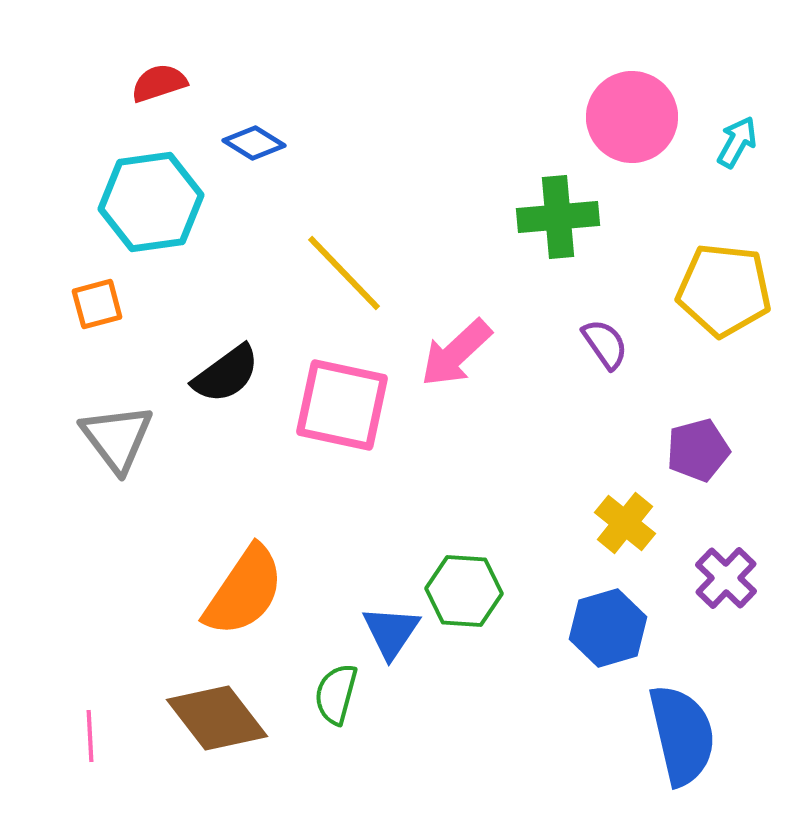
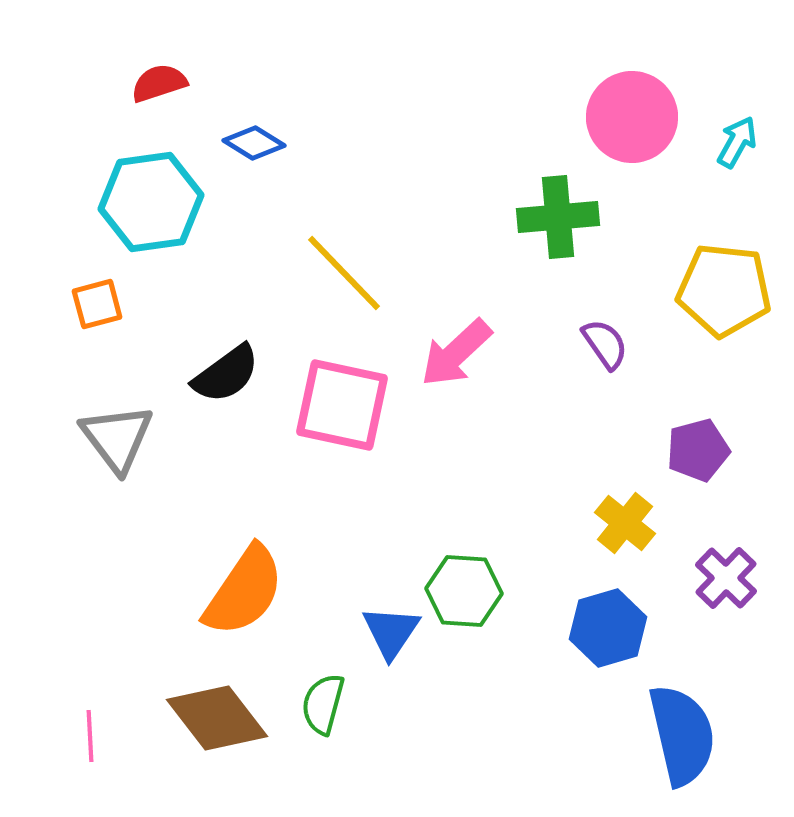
green semicircle: moved 13 px left, 10 px down
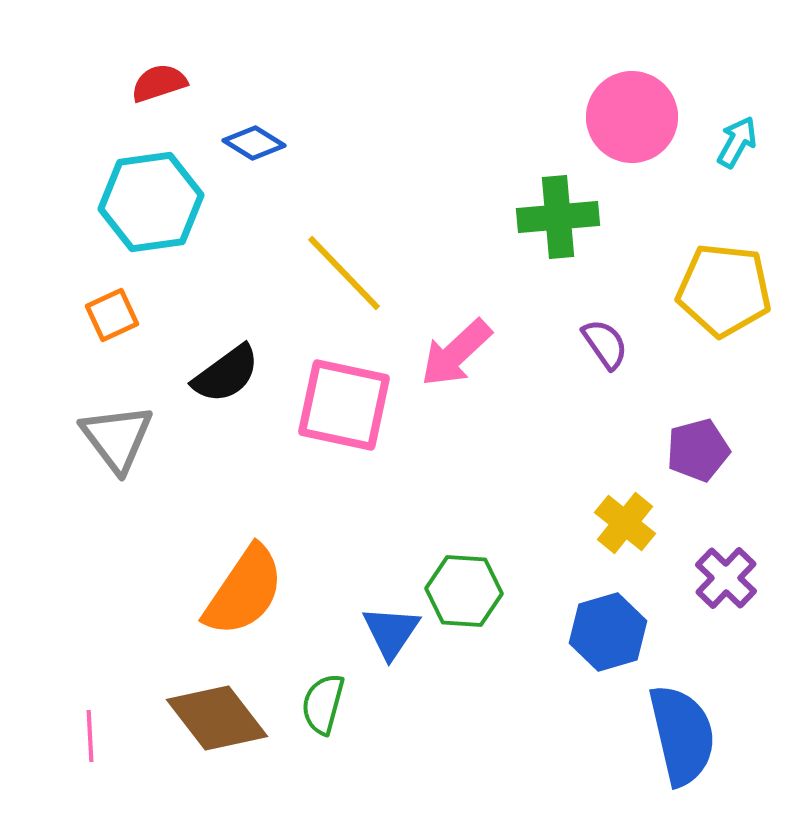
orange square: moved 15 px right, 11 px down; rotated 10 degrees counterclockwise
pink square: moved 2 px right
blue hexagon: moved 4 px down
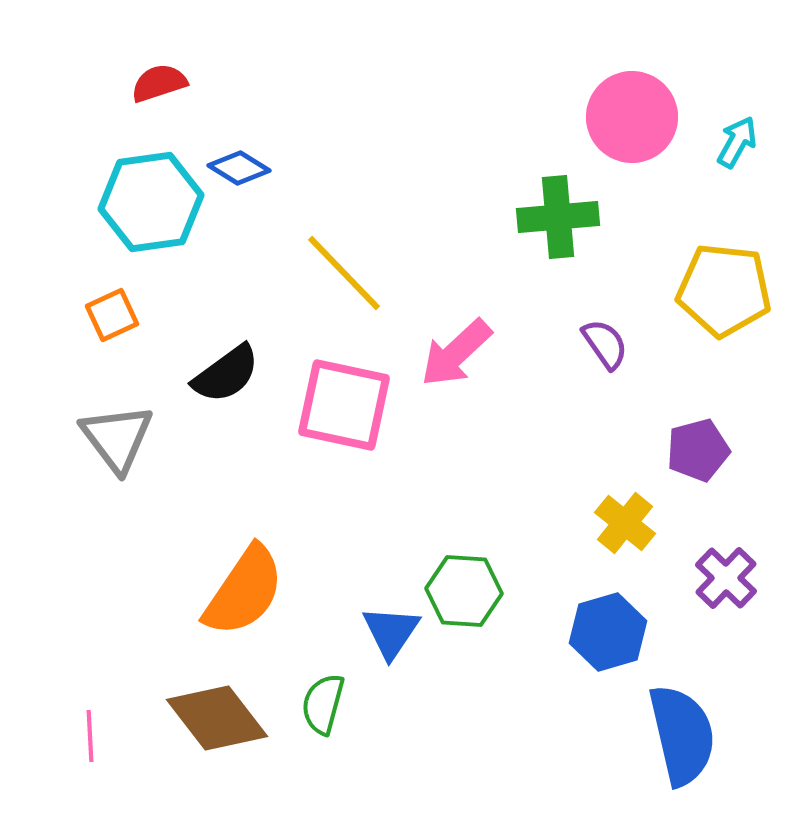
blue diamond: moved 15 px left, 25 px down
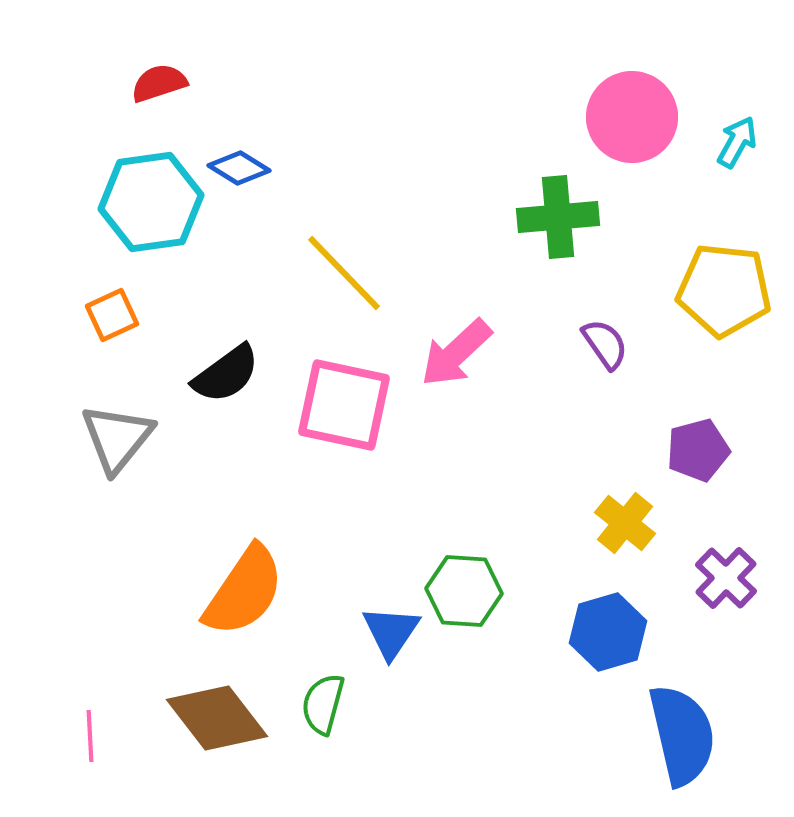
gray triangle: rotated 16 degrees clockwise
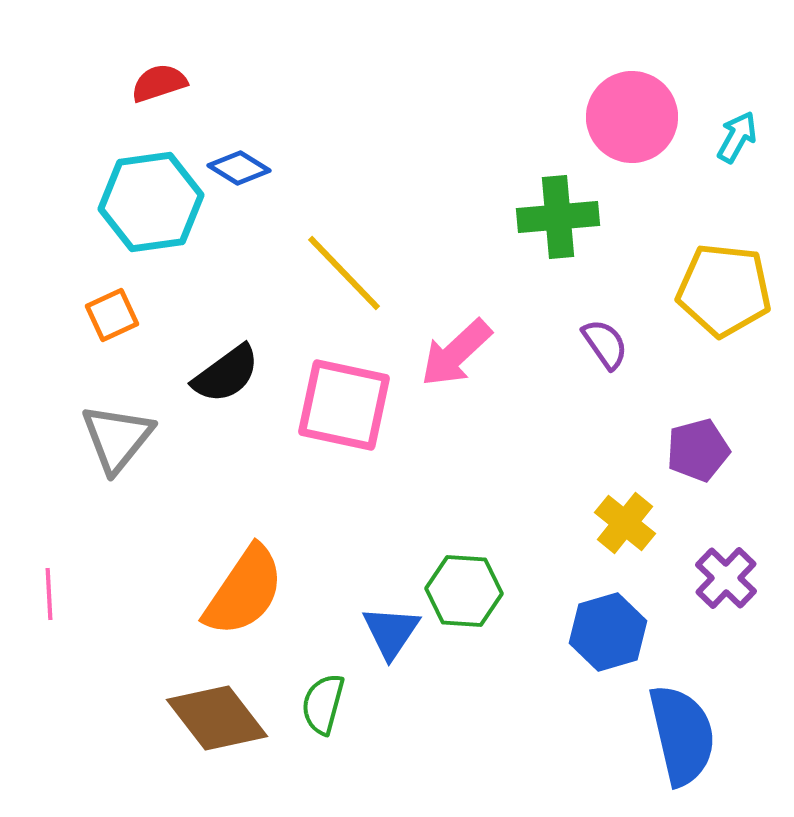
cyan arrow: moved 5 px up
pink line: moved 41 px left, 142 px up
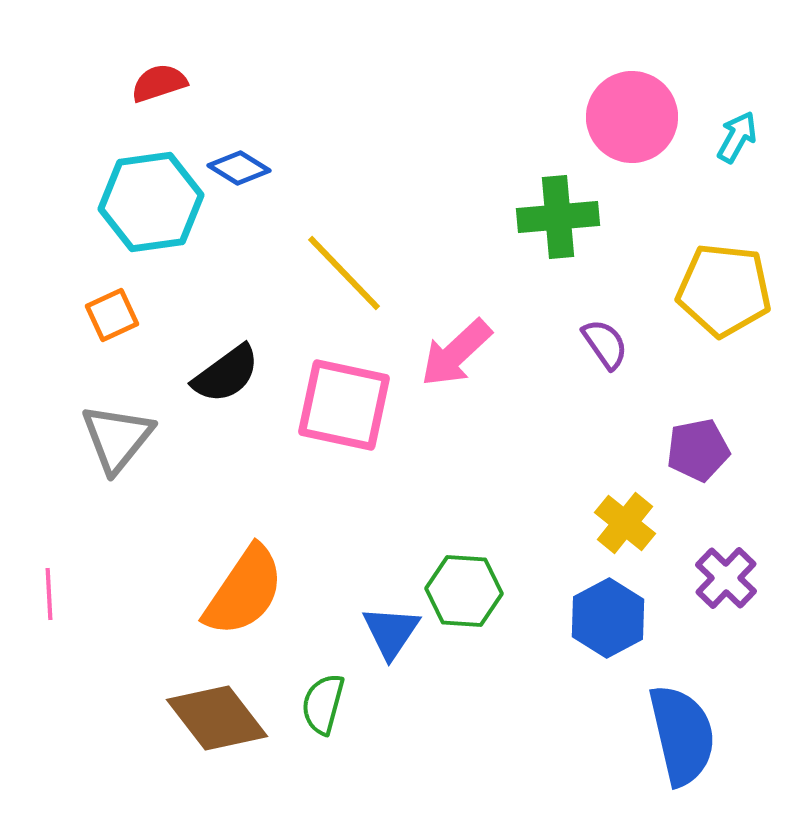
purple pentagon: rotated 4 degrees clockwise
blue hexagon: moved 14 px up; rotated 12 degrees counterclockwise
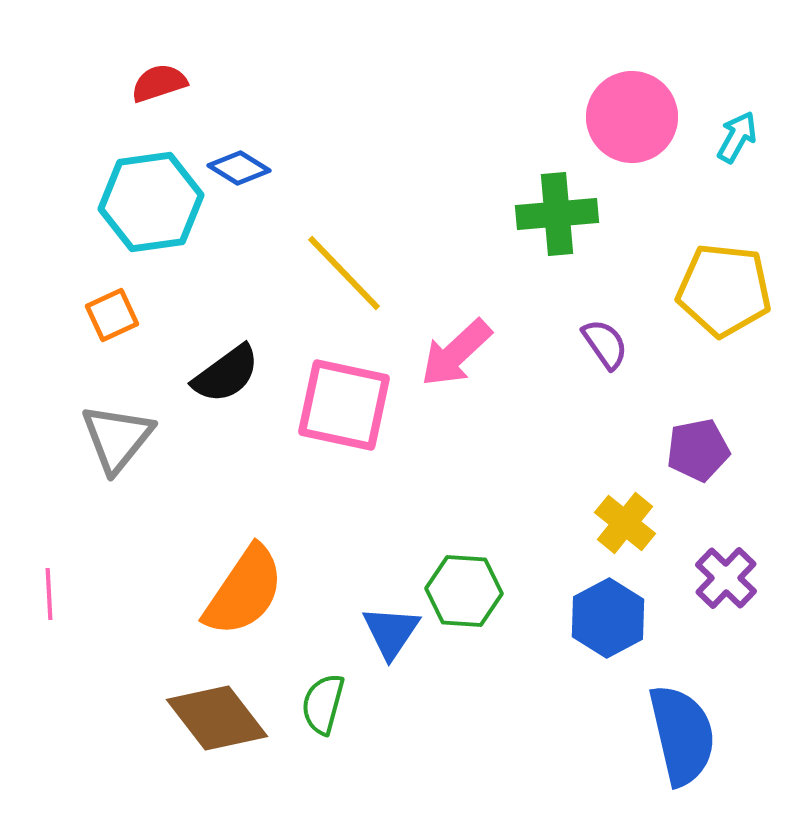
green cross: moved 1 px left, 3 px up
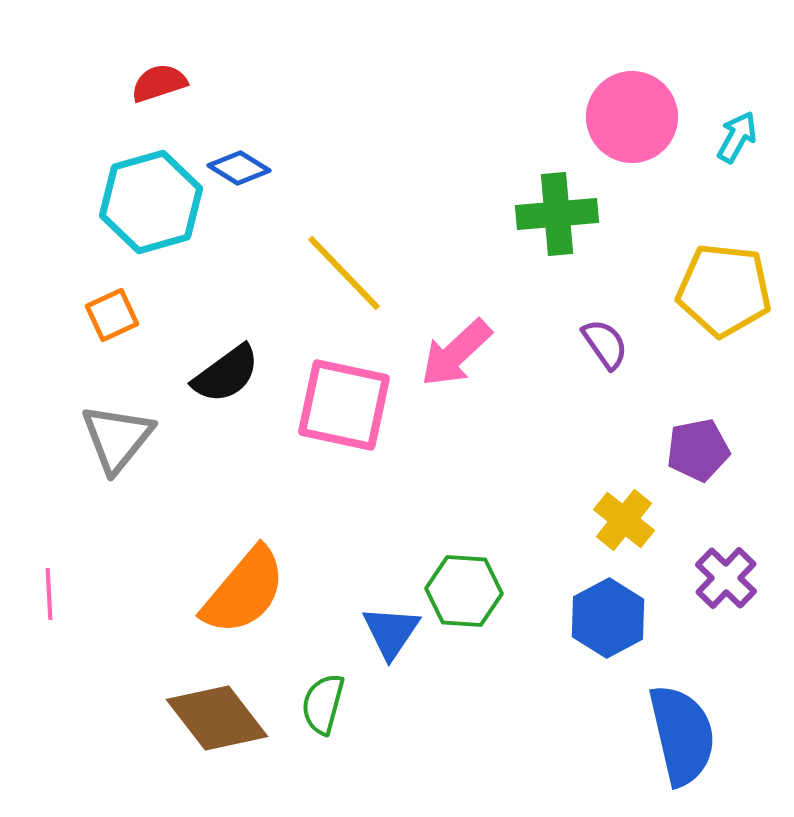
cyan hexagon: rotated 8 degrees counterclockwise
yellow cross: moved 1 px left, 3 px up
orange semicircle: rotated 6 degrees clockwise
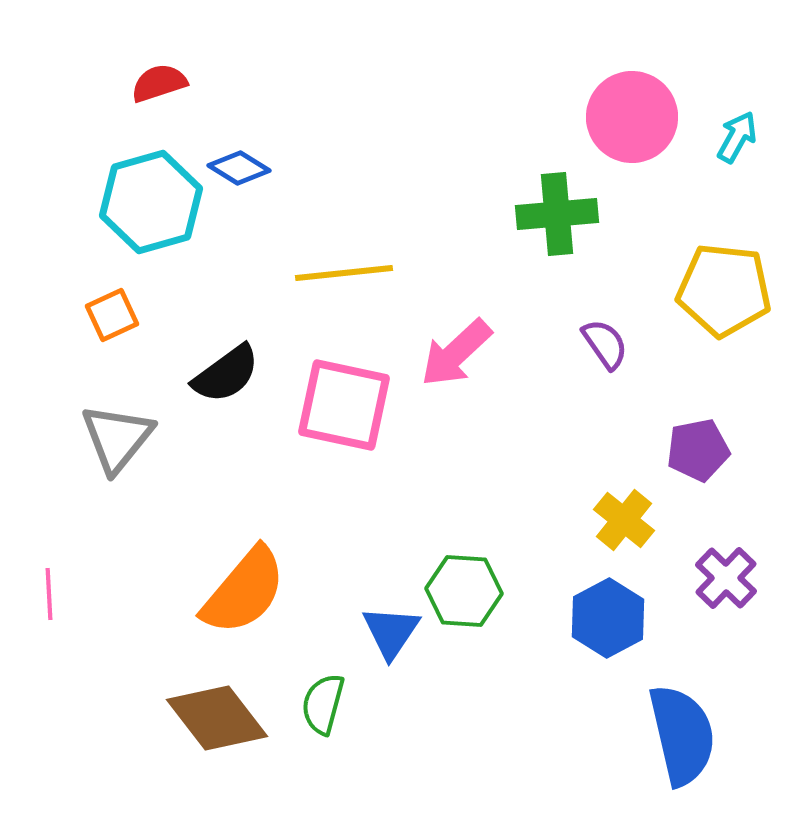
yellow line: rotated 52 degrees counterclockwise
